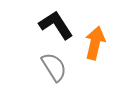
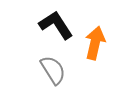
gray semicircle: moved 1 px left, 3 px down
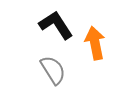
orange arrow: rotated 24 degrees counterclockwise
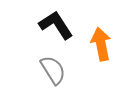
orange arrow: moved 6 px right, 1 px down
